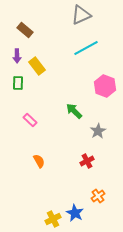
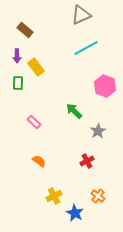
yellow rectangle: moved 1 px left, 1 px down
pink rectangle: moved 4 px right, 2 px down
orange semicircle: rotated 24 degrees counterclockwise
orange cross: rotated 16 degrees counterclockwise
yellow cross: moved 1 px right, 23 px up
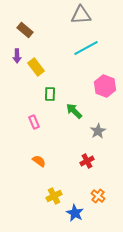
gray triangle: rotated 20 degrees clockwise
green rectangle: moved 32 px right, 11 px down
pink rectangle: rotated 24 degrees clockwise
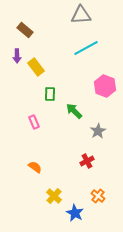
orange semicircle: moved 4 px left, 6 px down
yellow cross: rotated 21 degrees counterclockwise
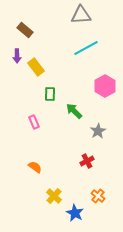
pink hexagon: rotated 10 degrees clockwise
